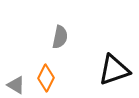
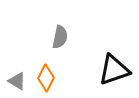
gray triangle: moved 1 px right, 4 px up
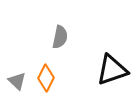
black triangle: moved 2 px left
gray triangle: rotated 12 degrees clockwise
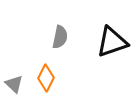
black triangle: moved 28 px up
gray triangle: moved 3 px left, 3 px down
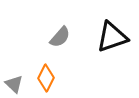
gray semicircle: rotated 30 degrees clockwise
black triangle: moved 5 px up
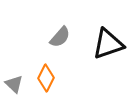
black triangle: moved 4 px left, 7 px down
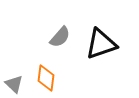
black triangle: moved 7 px left
orange diamond: rotated 20 degrees counterclockwise
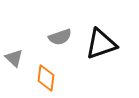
gray semicircle: rotated 30 degrees clockwise
gray triangle: moved 26 px up
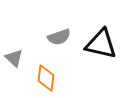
gray semicircle: moved 1 px left
black triangle: rotated 32 degrees clockwise
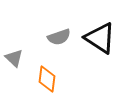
black triangle: moved 1 px left, 6 px up; rotated 20 degrees clockwise
orange diamond: moved 1 px right, 1 px down
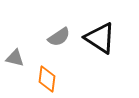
gray semicircle: rotated 15 degrees counterclockwise
gray triangle: moved 1 px right; rotated 30 degrees counterclockwise
